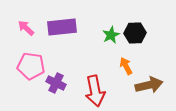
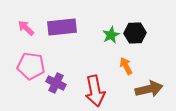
brown arrow: moved 4 px down
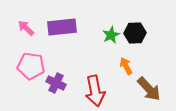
brown arrow: rotated 60 degrees clockwise
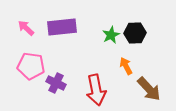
red arrow: moved 1 px right, 1 px up
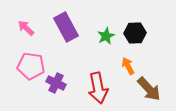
purple rectangle: moved 4 px right; rotated 68 degrees clockwise
green star: moved 5 px left, 1 px down
orange arrow: moved 2 px right
red arrow: moved 2 px right, 2 px up
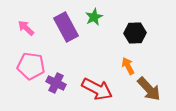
green star: moved 12 px left, 19 px up
red arrow: moved 1 px left, 1 px down; rotated 52 degrees counterclockwise
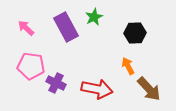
red arrow: rotated 16 degrees counterclockwise
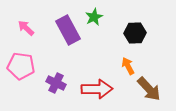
purple rectangle: moved 2 px right, 3 px down
pink pentagon: moved 10 px left
red arrow: rotated 12 degrees counterclockwise
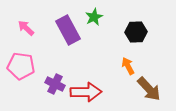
black hexagon: moved 1 px right, 1 px up
purple cross: moved 1 px left, 1 px down
red arrow: moved 11 px left, 3 px down
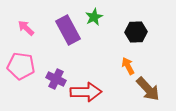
purple cross: moved 1 px right, 5 px up
brown arrow: moved 1 px left
